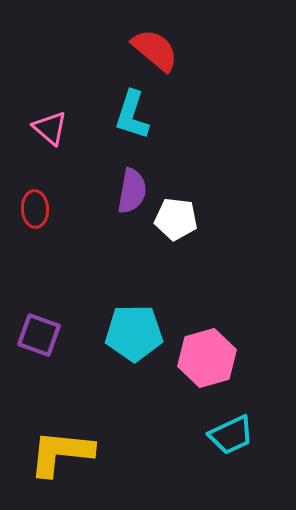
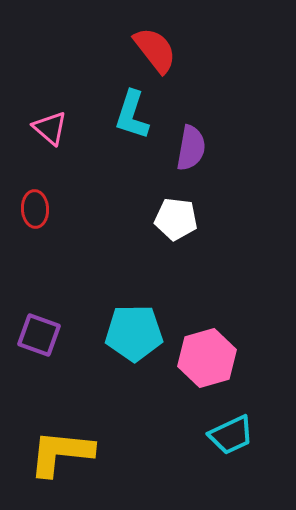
red semicircle: rotated 12 degrees clockwise
purple semicircle: moved 59 px right, 43 px up
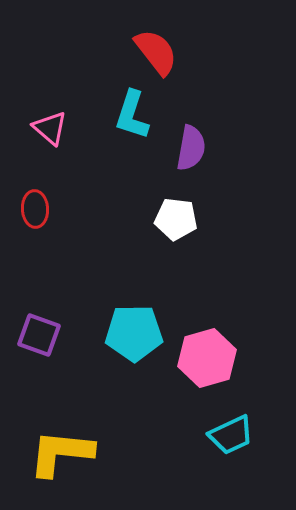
red semicircle: moved 1 px right, 2 px down
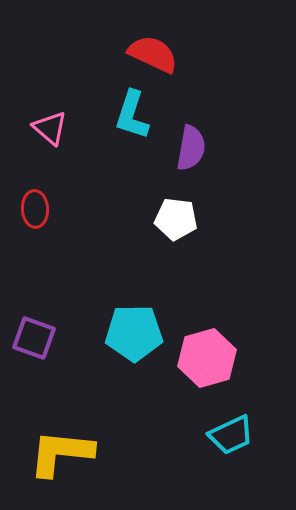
red semicircle: moved 3 px left, 2 px down; rotated 27 degrees counterclockwise
purple square: moved 5 px left, 3 px down
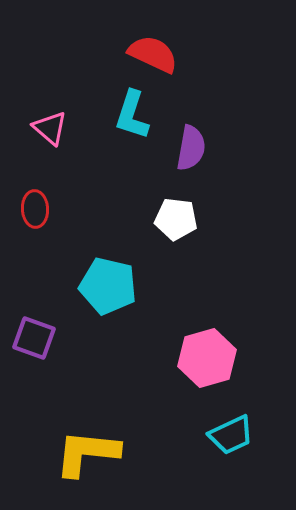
cyan pentagon: moved 26 px left, 47 px up; rotated 14 degrees clockwise
yellow L-shape: moved 26 px right
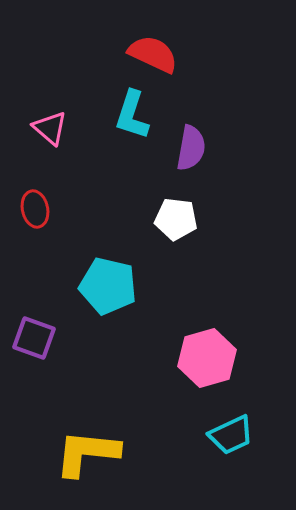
red ellipse: rotated 9 degrees counterclockwise
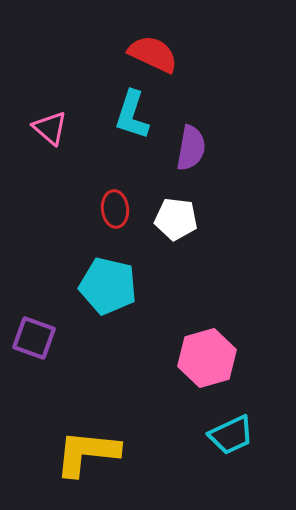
red ellipse: moved 80 px right; rotated 6 degrees clockwise
